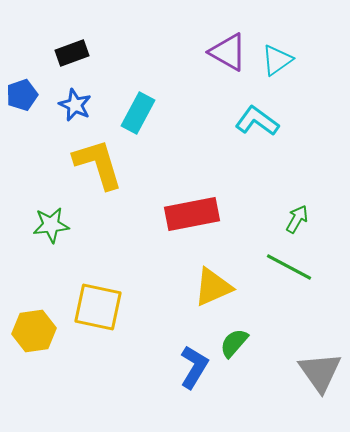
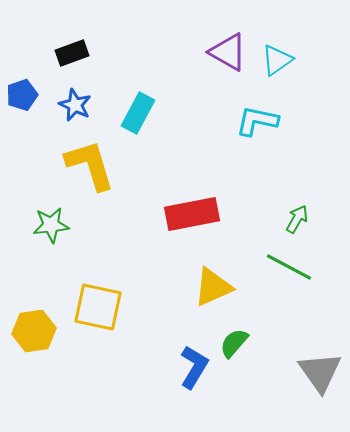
cyan L-shape: rotated 24 degrees counterclockwise
yellow L-shape: moved 8 px left, 1 px down
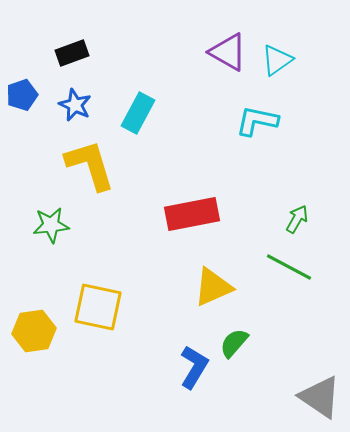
gray triangle: moved 25 px down; rotated 21 degrees counterclockwise
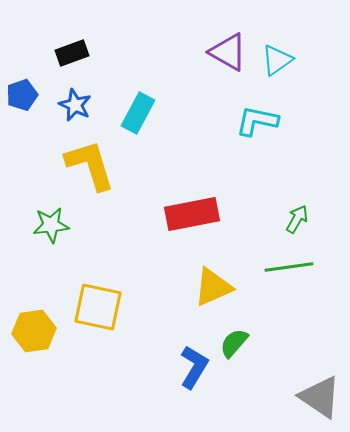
green line: rotated 36 degrees counterclockwise
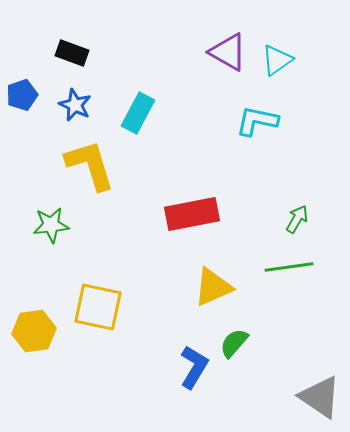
black rectangle: rotated 40 degrees clockwise
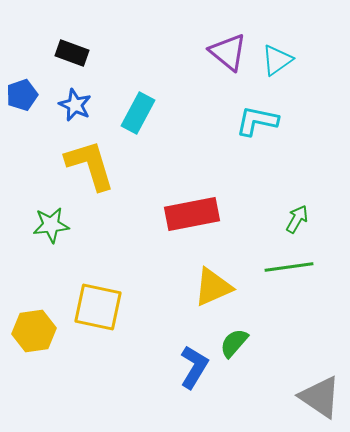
purple triangle: rotated 9 degrees clockwise
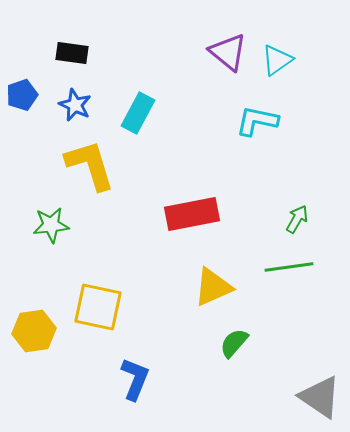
black rectangle: rotated 12 degrees counterclockwise
blue L-shape: moved 59 px left, 12 px down; rotated 9 degrees counterclockwise
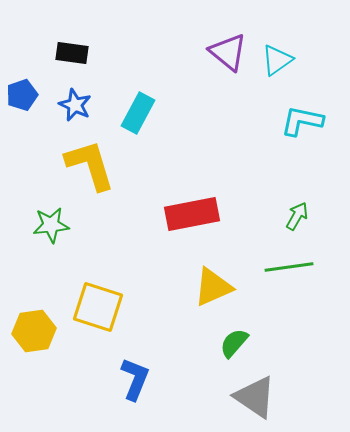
cyan L-shape: moved 45 px right
green arrow: moved 3 px up
yellow square: rotated 6 degrees clockwise
gray triangle: moved 65 px left
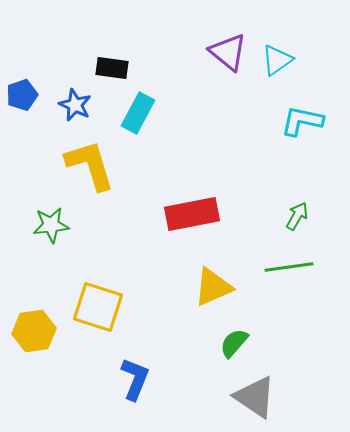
black rectangle: moved 40 px right, 15 px down
